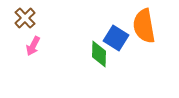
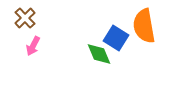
green diamond: rotated 24 degrees counterclockwise
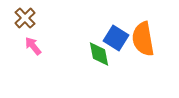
orange semicircle: moved 1 px left, 13 px down
pink arrow: rotated 114 degrees clockwise
green diamond: rotated 12 degrees clockwise
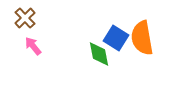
orange semicircle: moved 1 px left, 1 px up
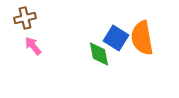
brown cross: rotated 30 degrees clockwise
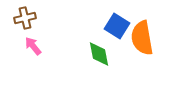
blue square: moved 1 px right, 12 px up
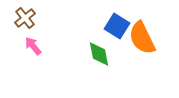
brown cross: rotated 25 degrees counterclockwise
orange semicircle: rotated 16 degrees counterclockwise
